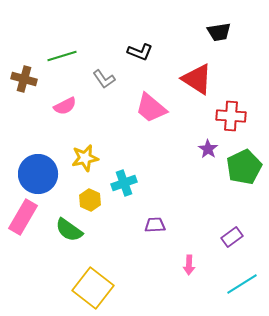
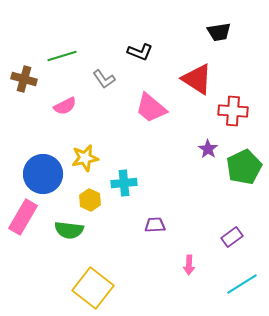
red cross: moved 2 px right, 5 px up
blue circle: moved 5 px right
cyan cross: rotated 15 degrees clockwise
green semicircle: rotated 28 degrees counterclockwise
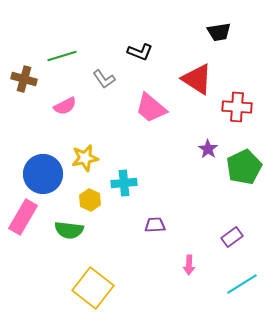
red cross: moved 4 px right, 4 px up
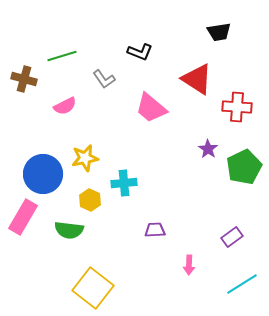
purple trapezoid: moved 5 px down
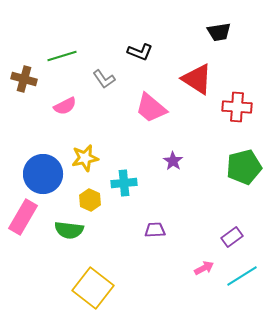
purple star: moved 35 px left, 12 px down
green pentagon: rotated 12 degrees clockwise
pink arrow: moved 15 px right, 3 px down; rotated 120 degrees counterclockwise
cyan line: moved 8 px up
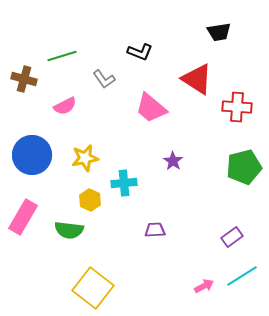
blue circle: moved 11 px left, 19 px up
pink arrow: moved 18 px down
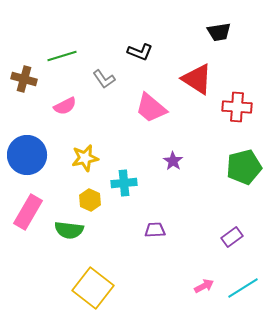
blue circle: moved 5 px left
pink rectangle: moved 5 px right, 5 px up
cyan line: moved 1 px right, 12 px down
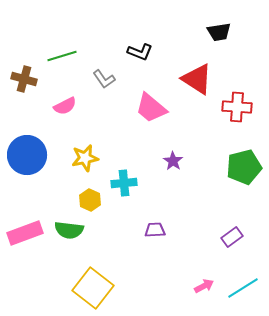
pink rectangle: moved 3 px left, 21 px down; rotated 40 degrees clockwise
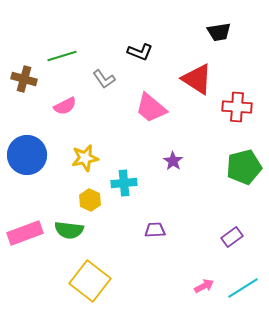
yellow square: moved 3 px left, 7 px up
